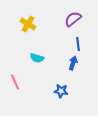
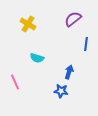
blue line: moved 8 px right; rotated 16 degrees clockwise
blue arrow: moved 4 px left, 9 px down
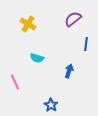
blue arrow: moved 1 px up
blue star: moved 10 px left, 14 px down; rotated 24 degrees clockwise
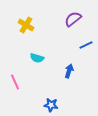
yellow cross: moved 2 px left, 1 px down
blue line: moved 1 px down; rotated 56 degrees clockwise
blue star: rotated 24 degrees counterclockwise
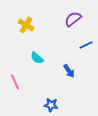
cyan semicircle: rotated 24 degrees clockwise
blue arrow: rotated 128 degrees clockwise
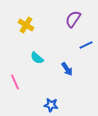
purple semicircle: rotated 18 degrees counterclockwise
blue arrow: moved 2 px left, 2 px up
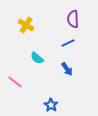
purple semicircle: rotated 36 degrees counterclockwise
blue line: moved 18 px left, 2 px up
pink line: rotated 28 degrees counterclockwise
blue star: rotated 24 degrees clockwise
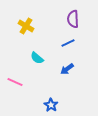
yellow cross: moved 1 px down
blue arrow: rotated 88 degrees clockwise
pink line: rotated 14 degrees counterclockwise
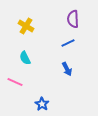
cyan semicircle: moved 12 px left; rotated 24 degrees clockwise
blue arrow: rotated 80 degrees counterclockwise
blue star: moved 9 px left, 1 px up
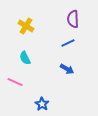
blue arrow: rotated 32 degrees counterclockwise
